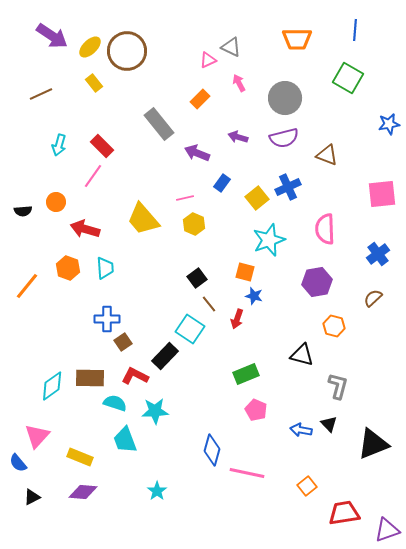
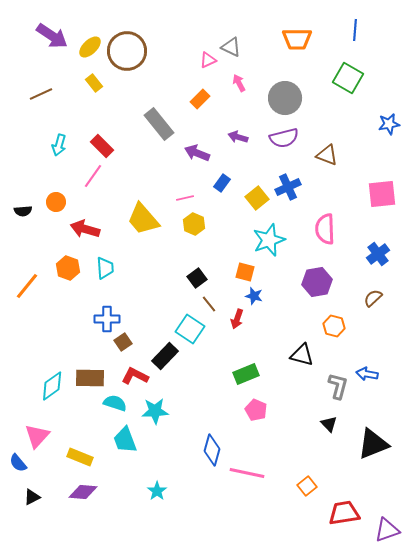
blue arrow at (301, 430): moved 66 px right, 56 px up
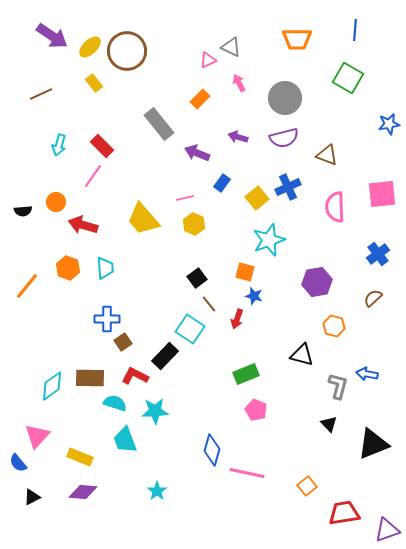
red arrow at (85, 229): moved 2 px left, 4 px up
pink semicircle at (325, 229): moved 10 px right, 22 px up
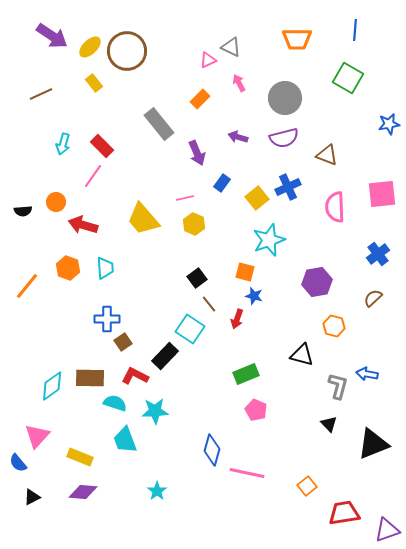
cyan arrow at (59, 145): moved 4 px right, 1 px up
purple arrow at (197, 153): rotated 135 degrees counterclockwise
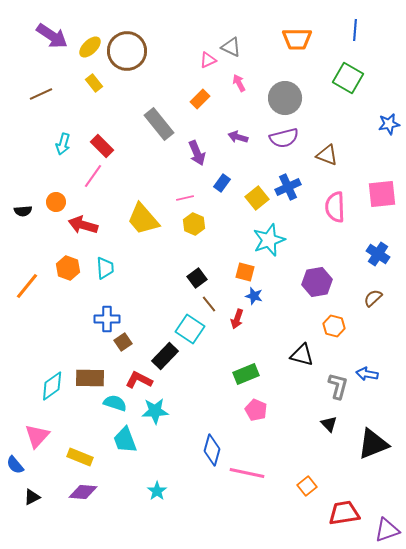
blue cross at (378, 254): rotated 20 degrees counterclockwise
red L-shape at (135, 376): moved 4 px right, 4 px down
blue semicircle at (18, 463): moved 3 px left, 2 px down
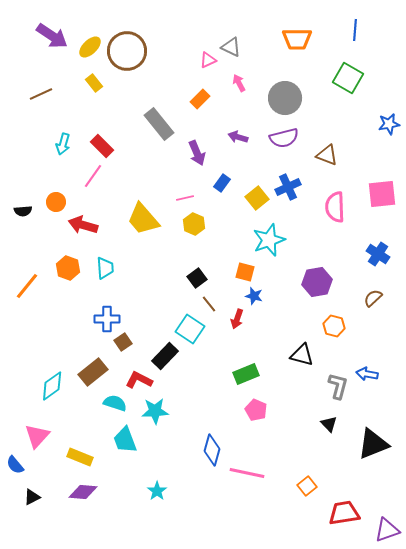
brown rectangle at (90, 378): moved 3 px right, 6 px up; rotated 40 degrees counterclockwise
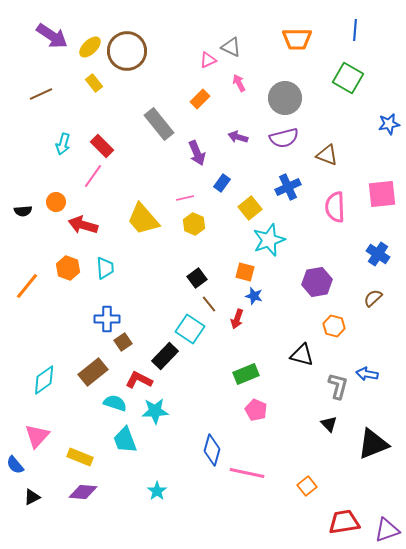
yellow square at (257, 198): moved 7 px left, 10 px down
cyan diamond at (52, 386): moved 8 px left, 6 px up
red trapezoid at (344, 513): moved 9 px down
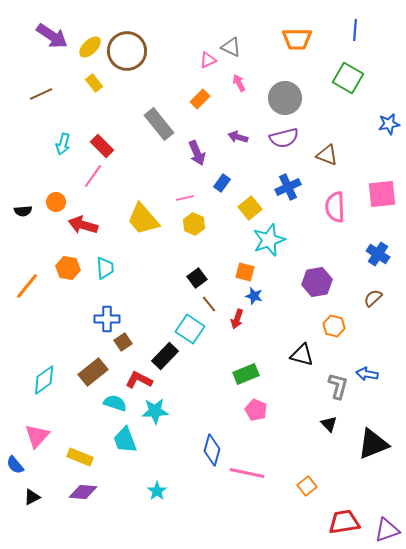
orange hexagon at (68, 268): rotated 10 degrees counterclockwise
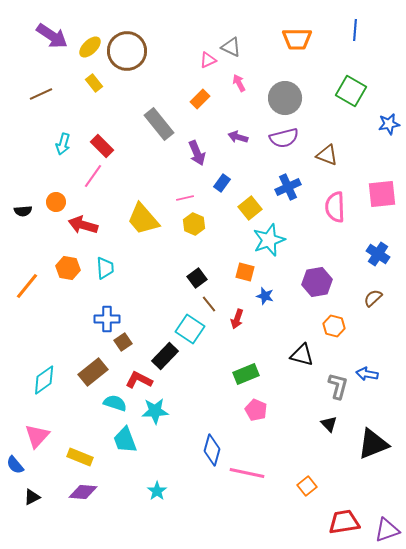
green square at (348, 78): moved 3 px right, 13 px down
blue star at (254, 296): moved 11 px right
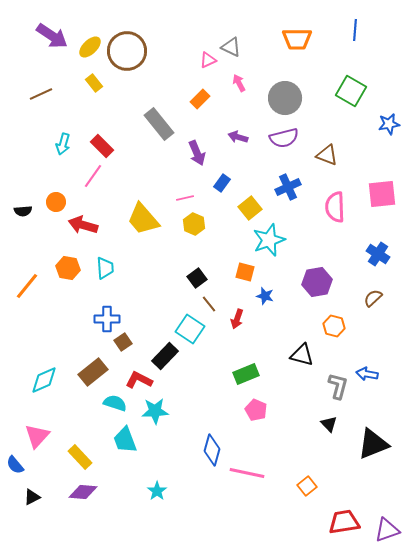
cyan diamond at (44, 380): rotated 12 degrees clockwise
yellow rectangle at (80, 457): rotated 25 degrees clockwise
